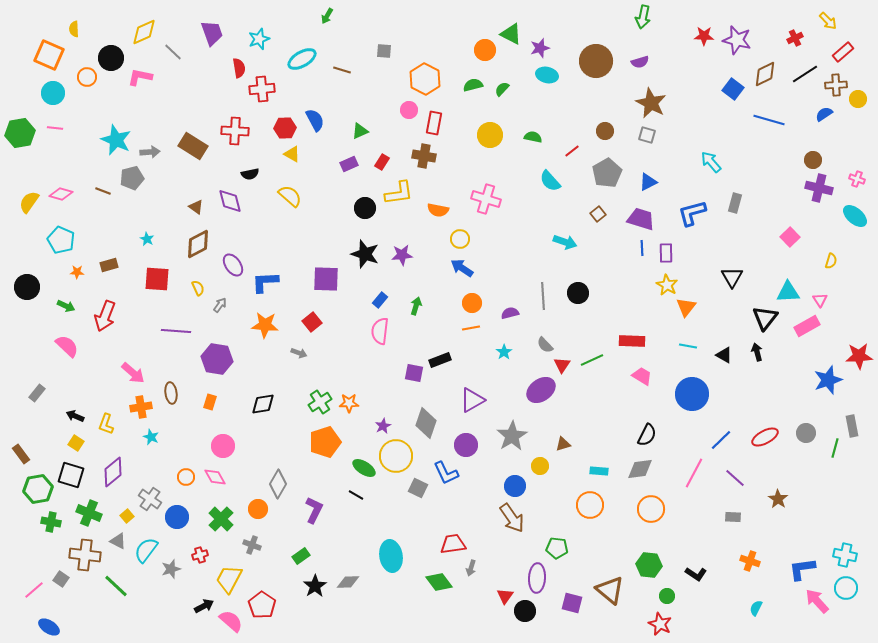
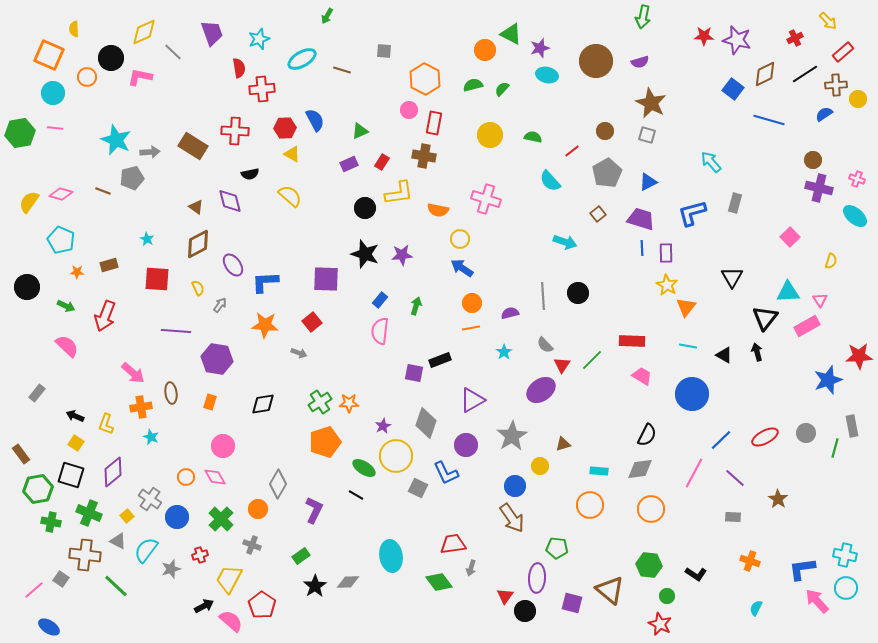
green line at (592, 360): rotated 20 degrees counterclockwise
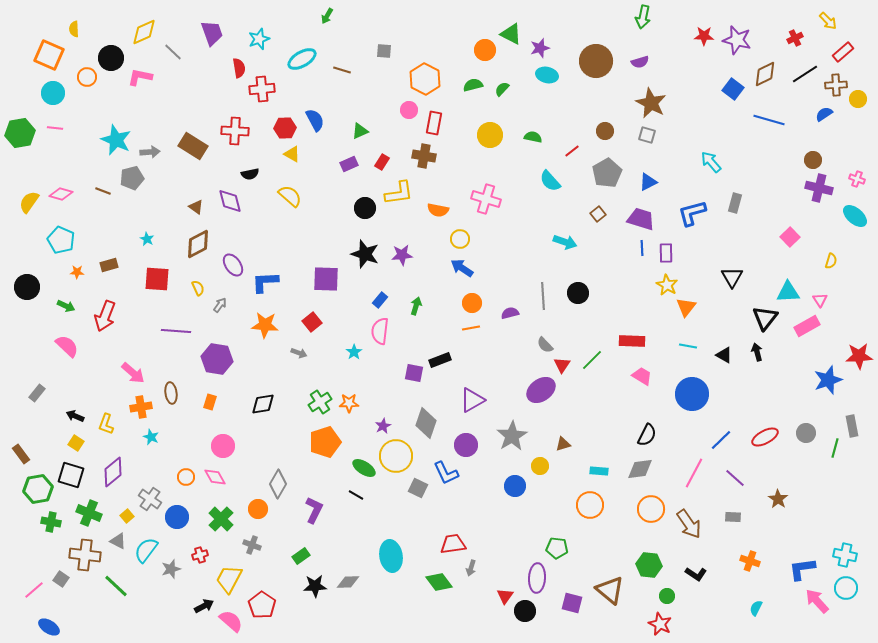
cyan star at (504, 352): moved 150 px left
brown arrow at (512, 518): moved 177 px right, 6 px down
black star at (315, 586): rotated 30 degrees clockwise
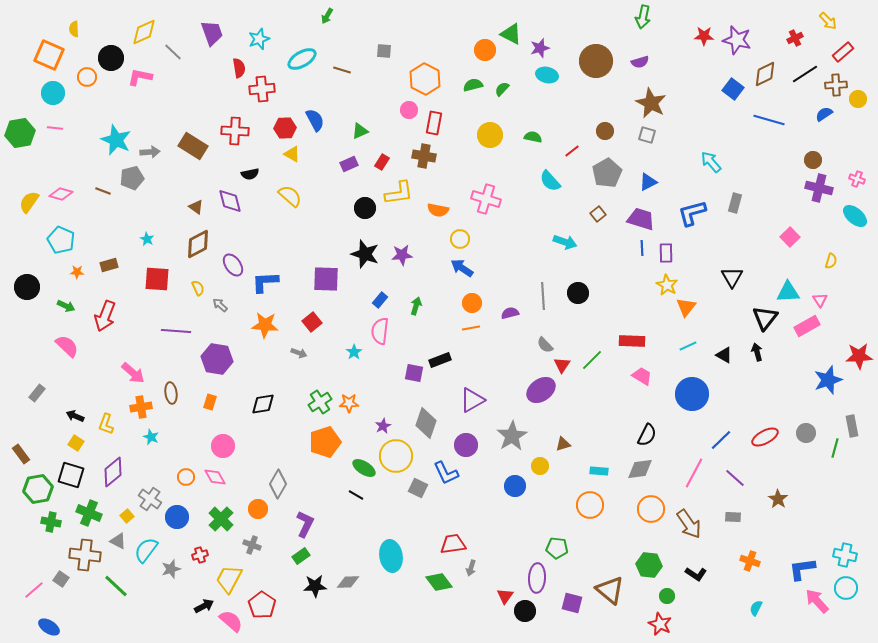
gray arrow at (220, 305): rotated 84 degrees counterclockwise
cyan line at (688, 346): rotated 36 degrees counterclockwise
purple L-shape at (314, 510): moved 9 px left, 14 px down
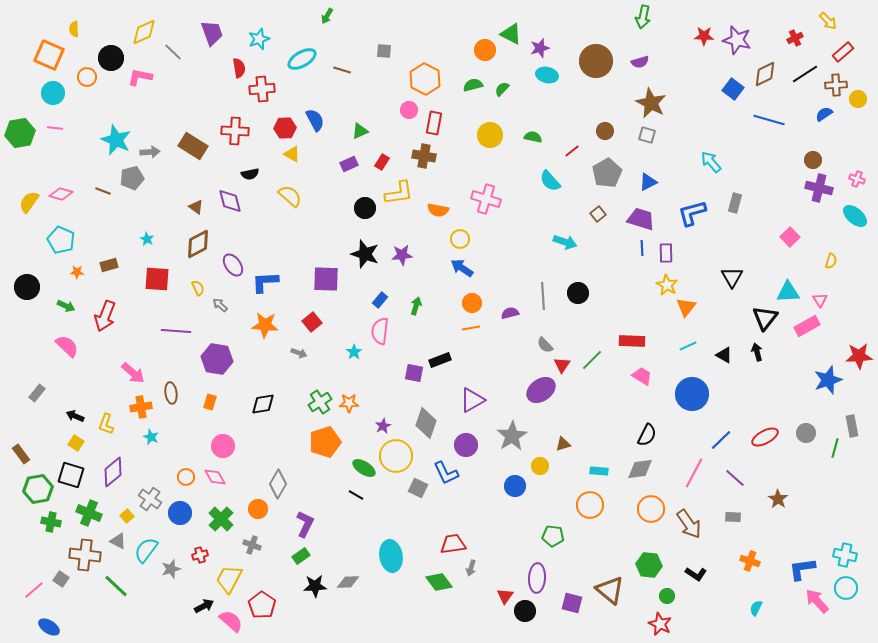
blue circle at (177, 517): moved 3 px right, 4 px up
green pentagon at (557, 548): moved 4 px left, 12 px up
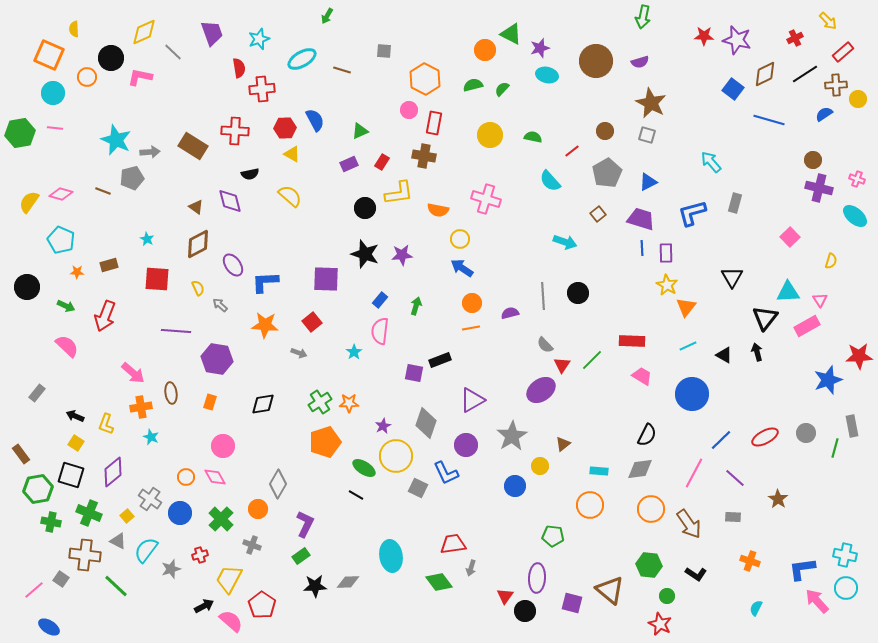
brown triangle at (563, 444): rotated 21 degrees counterclockwise
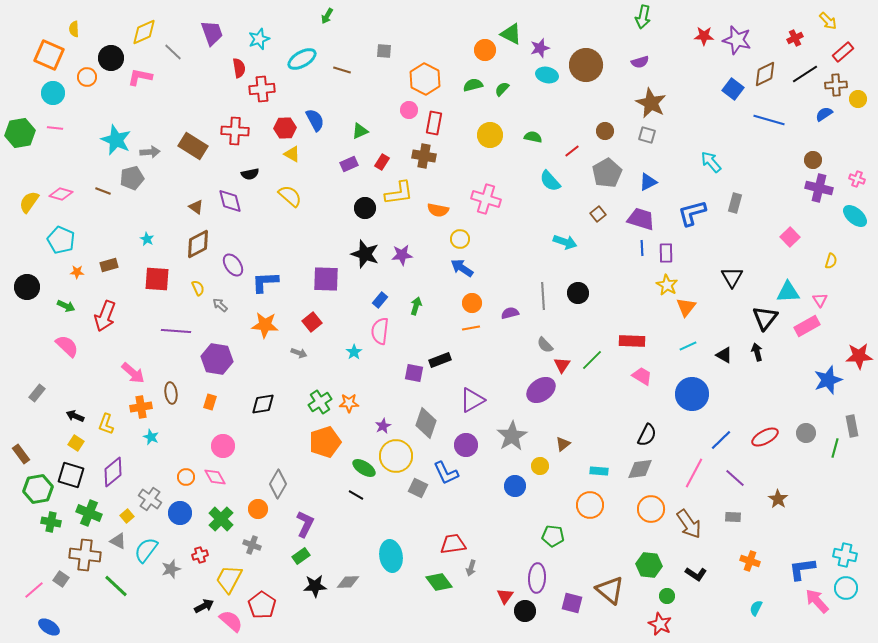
brown circle at (596, 61): moved 10 px left, 4 px down
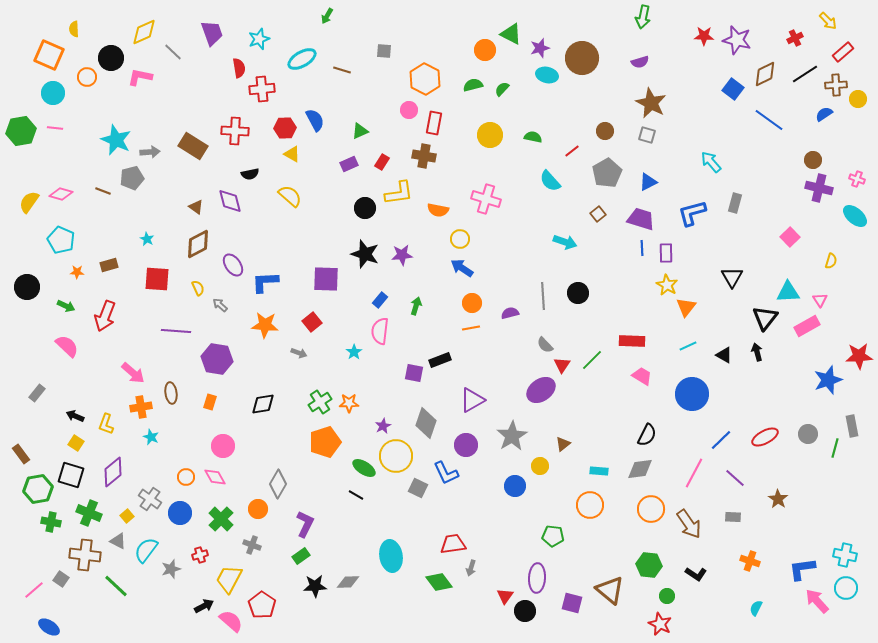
brown circle at (586, 65): moved 4 px left, 7 px up
blue line at (769, 120): rotated 20 degrees clockwise
green hexagon at (20, 133): moved 1 px right, 2 px up
gray circle at (806, 433): moved 2 px right, 1 px down
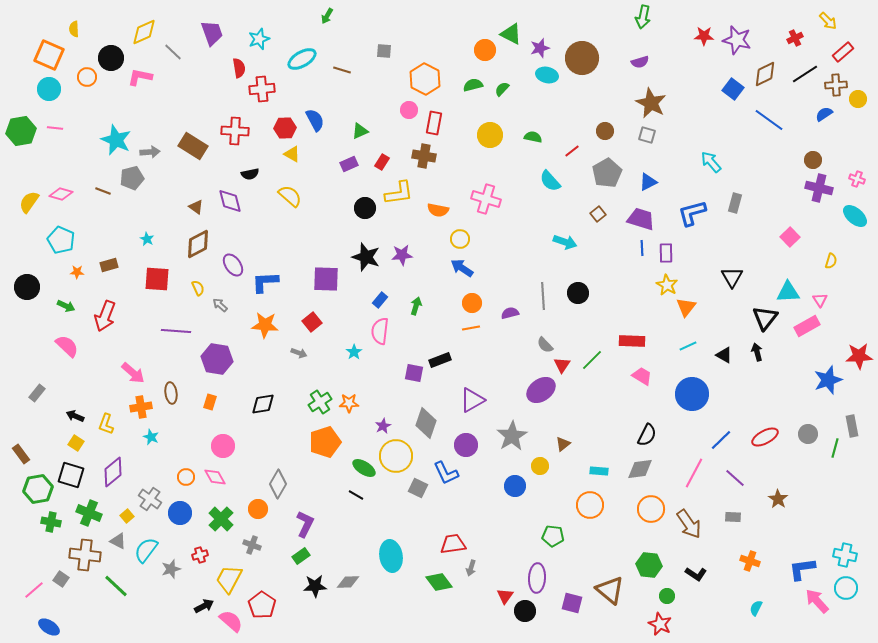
cyan circle at (53, 93): moved 4 px left, 4 px up
black star at (365, 254): moved 1 px right, 3 px down
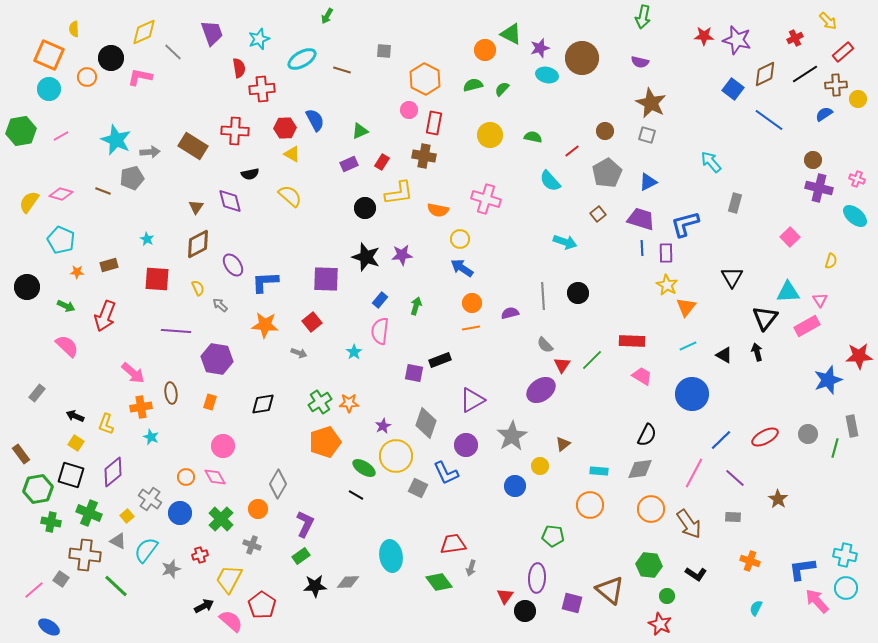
purple semicircle at (640, 62): rotated 30 degrees clockwise
pink line at (55, 128): moved 6 px right, 8 px down; rotated 35 degrees counterclockwise
brown triangle at (196, 207): rotated 28 degrees clockwise
blue L-shape at (692, 213): moved 7 px left, 11 px down
